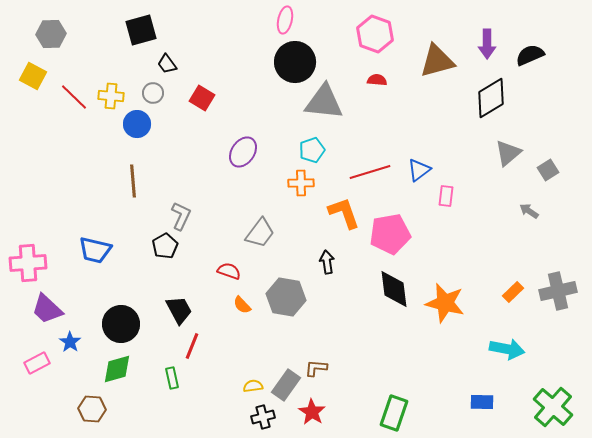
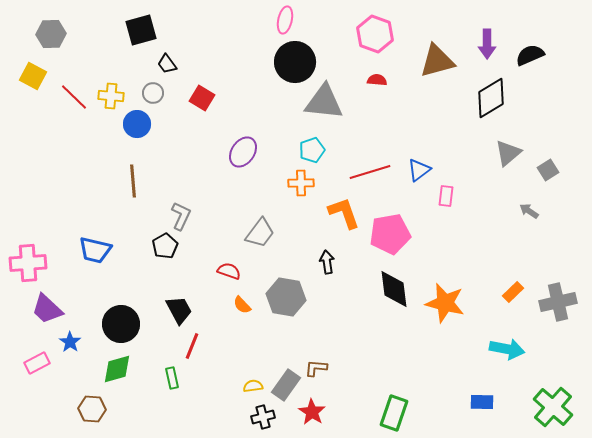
gray cross at (558, 291): moved 11 px down
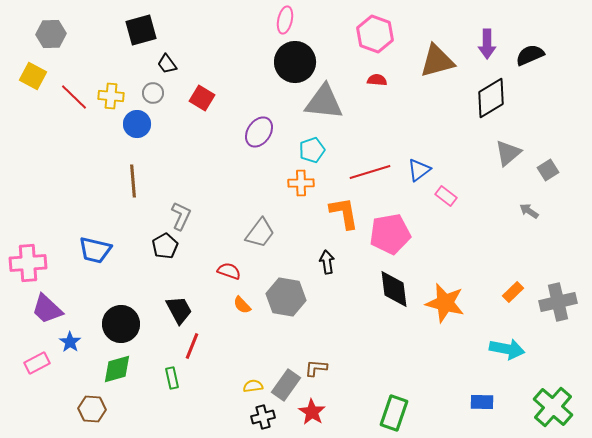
purple ellipse at (243, 152): moved 16 px right, 20 px up
pink rectangle at (446, 196): rotated 60 degrees counterclockwise
orange L-shape at (344, 213): rotated 9 degrees clockwise
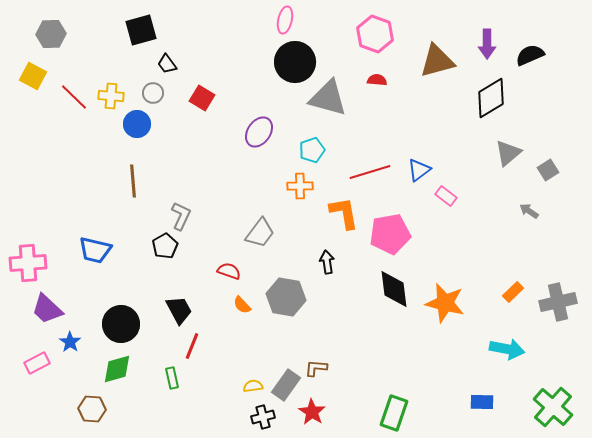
gray triangle at (324, 102): moved 4 px right, 4 px up; rotated 9 degrees clockwise
orange cross at (301, 183): moved 1 px left, 3 px down
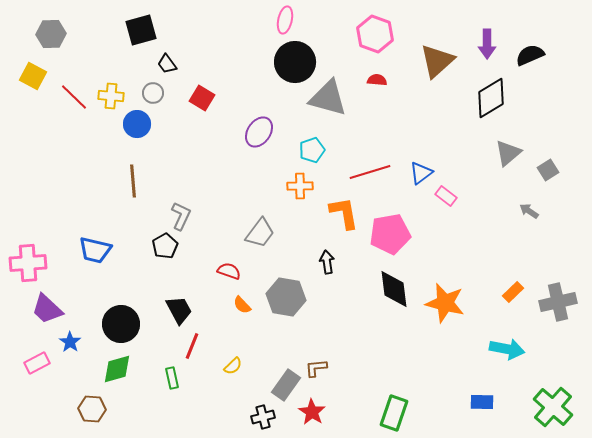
brown triangle at (437, 61): rotated 27 degrees counterclockwise
blue triangle at (419, 170): moved 2 px right, 3 px down
brown L-shape at (316, 368): rotated 10 degrees counterclockwise
yellow semicircle at (253, 386): moved 20 px left, 20 px up; rotated 144 degrees clockwise
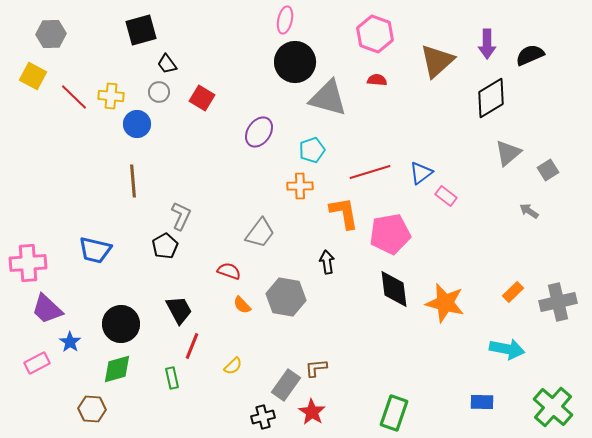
gray circle at (153, 93): moved 6 px right, 1 px up
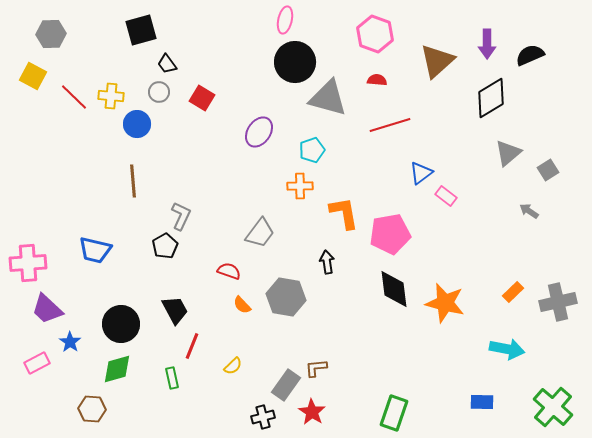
red line at (370, 172): moved 20 px right, 47 px up
black trapezoid at (179, 310): moved 4 px left
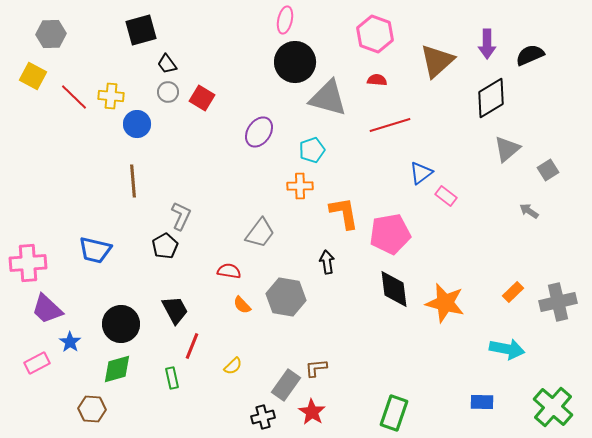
gray circle at (159, 92): moved 9 px right
gray triangle at (508, 153): moved 1 px left, 4 px up
red semicircle at (229, 271): rotated 10 degrees counterclockwise
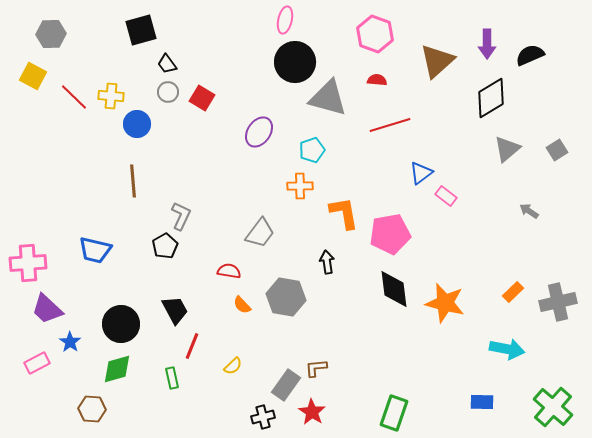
gray square at (548, 170): moved 9 px right, 20 px up
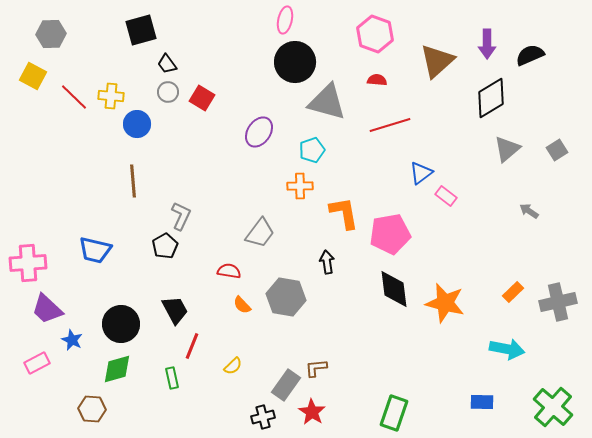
gray triangle at (328, 98): moved 1 px left, 4 px down
blue star at (70, 342): moved 2 px right, 2 px up; rotated 10 degrees counterclockwise
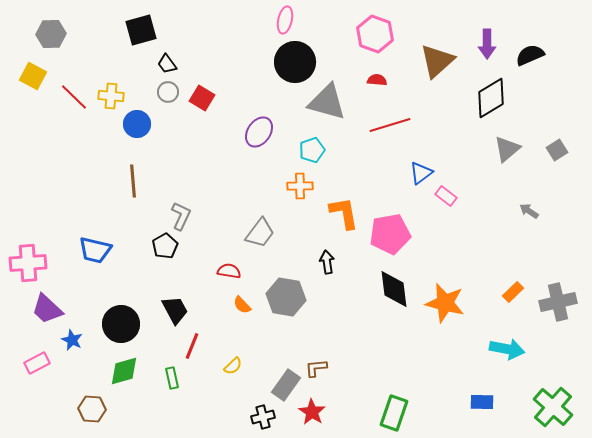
green diamond at (117, 369): moved 7 px right, 2 px down
